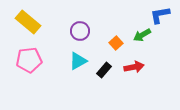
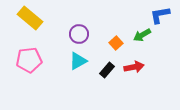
yellow rectangle: moved 2 px right, 4 px up
purple circle: moved 1 px left, 3 px down
black rectangle: moved 3 px right
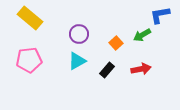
cyan triangle: moved 1 px left
red arrow: moved 7 px right, 2 px down
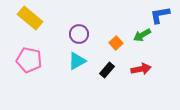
pink pentagon: rotated 20 degrees clockwise
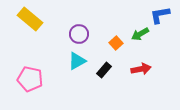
yellow rectangle: moved 1 px down
green arrow: moved 2 px left, 1 px up
pink pentagon: moved 1 px right, 19 px down
black rectangle: moved 3 px left
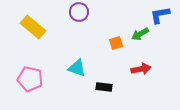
yellow rectangle: moved 3 px right, 8 px down
purple circle: moved 22 px up
orange square: rotated 24 degrees clockwise
cyan triangle: moved 7 px down; rotated 48 degrees clockwise
black rectangle: moved 17 px down; rotated 56 degrees clockwise
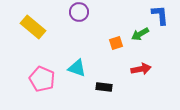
blue L-shape: rotated 95 degrees clockwise
pink pentagon: moved 12 px right; rotated 10 degrees clockwise
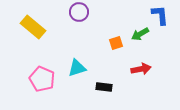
cyan triangle: rotated 36 degrees counterclockwise
